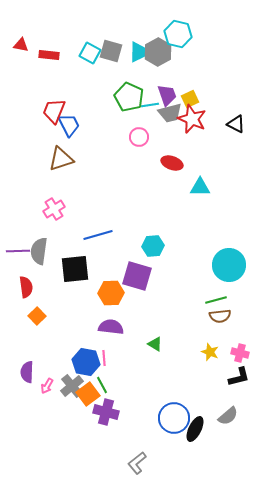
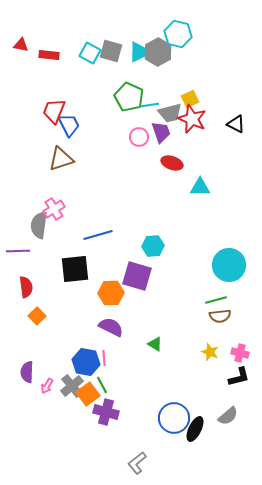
purple trapezoid at (167, 95): moved 6 px left, 37 px down
gray semicircle at (39, 251): moved 26 px up
purple semicircle at (111, 327): rotated 20 degrees clockwise
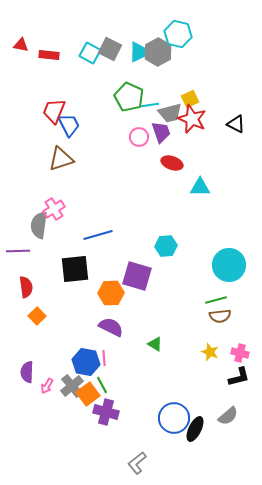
gray square at (111, 51): moved 1 px left, 2 px up; rotated 10 degrees clockwise
cyan hexagon at (153, 246): moved 13 px right
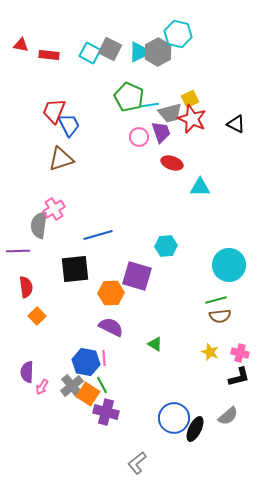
pink arrow at (47, 386): moved 5 px left, 1 px down
orange square at (88, 394): rotated 20 degrees counterclockwise
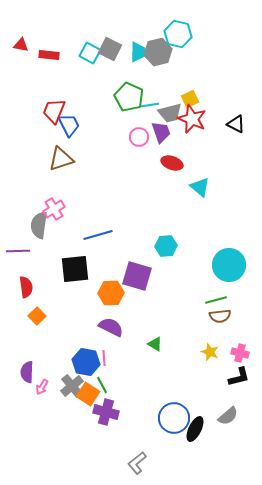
gray hexagon at (158, 52): rotated 16 degrees clockwise
cyan triangle at (200, 187): rotated 40 degrees clockwise
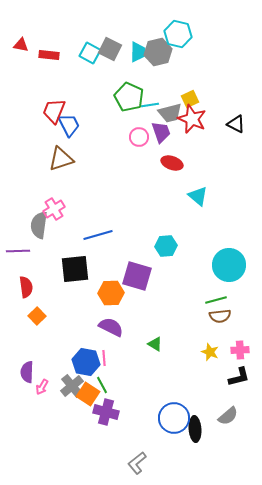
cyan triangle at (200, 187): moved 2 px left, 9 px down
pink cross at (240, 353): moved 3 px up; rotated 18 degrees counterclockwise
black ellipse at (195, 429): rotated 30 degrees counterclockwise
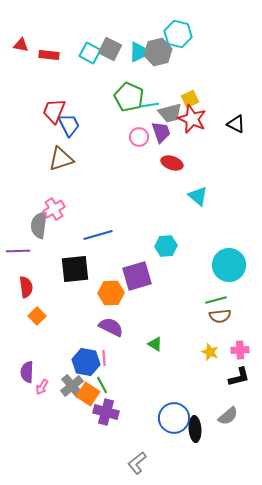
purple square at (137, 276): rotated 32 degrees counterclockwise
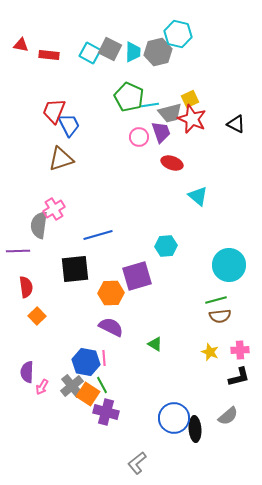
cyan trapezoid at (138, 52): moved 5 px left
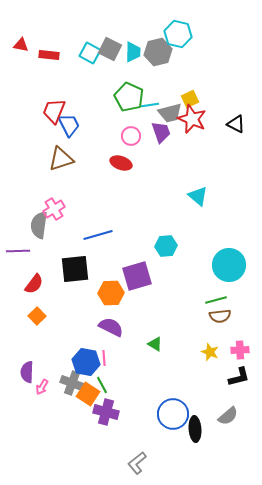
pink circle at (139, 137): moved 8 px left, 1 px up
red ellipse at (172, 163): moved 51 px left
red semicircle at (26, 287): moved 8 px right, 3 px up; rotated 45 degrees clockwise
gray cross at (72, 386): moved 3 px up; rotated 30 degrees counterclockwise
blue circle at (174, 418): moved 1 px left, 4 px up
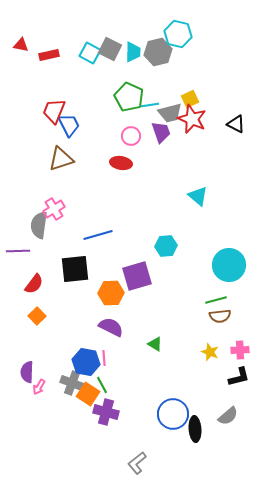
red rectangle at (49, 55): rotated 18 degrees counterclockwise
red ellipse at (121, 163): rotated 10 degrees counterclockwise
pink arrow at (42, 387): moved 3 px left
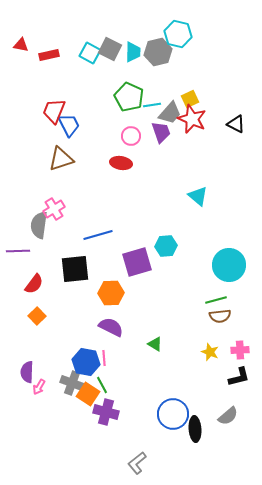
cyan line at (150, 105): moved 2 px right
gray trapezoid at (170, 113): rotated 35 degrees counterclockwise
purple square at (137, 276): moved 14 px up
